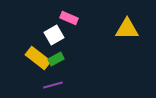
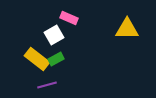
yellow rectangle: moved 1 px left, 1 px down
purple line: moved 6 px left
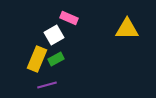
yellow rectangle: rotated 75 degrees clockwise
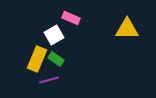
pink rectangle: moved 2 px right
green rectangle: rotated 63 degrees clockwise
purple line: moved 2 px right, 5 px up
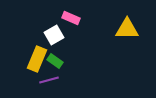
green rectangle: moved 1 px left, 2 px down
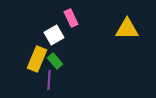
pink rectangle: rotated 42 degrees clockwise
green rectangle: rotated 14 degrees clockwise
purple line: rotated 72 degrees counterclockwise
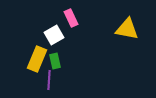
yellow triangle: rotated 10 degrees clockwise
green rectangle: rotated 28 degrees clockwise
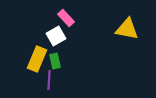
pink rectangle: moved 5 px left; rotated 18 degrees counterclockwise
white square: moved 2 px right, 1 px down
